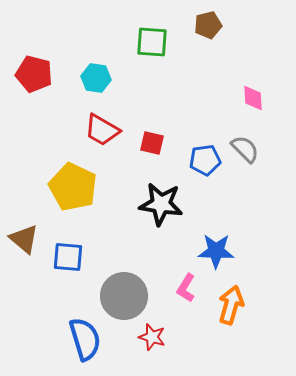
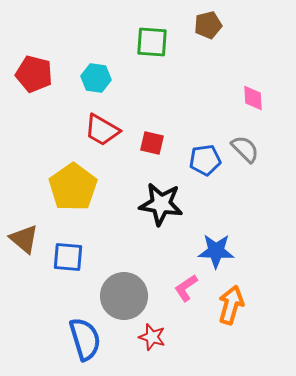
yellow pentagon: rotated 12 degrees clockwise
pink L-shape: rotated 24 degrees clockwise
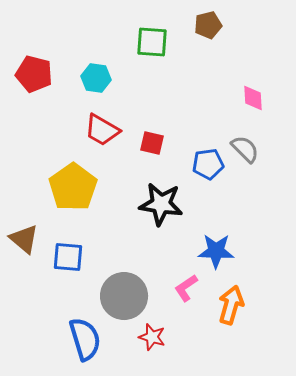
blue pentagon: moved 3 px right, 4 px down
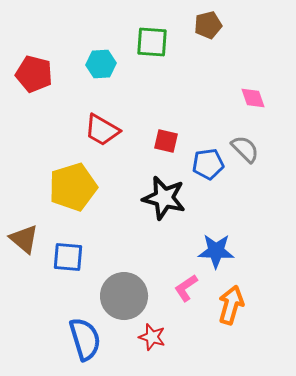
cyan hexagon: moved 5 px right, 14 px up; rotated 12 degrees counterclockwise
pink diamond: rotated 16 degrees counterclockwise
red square: moved 14 px right, 2 px up
yellow pentagon: rotated 18 degrees clockwise
black star: moved 3 px right, 6 px up; rotated 6 degrees clockwise
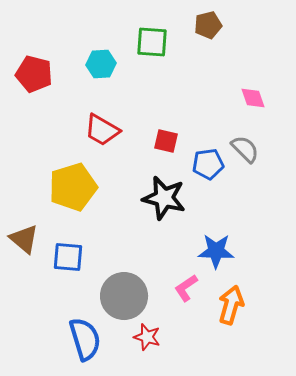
red star: moved 5 px left
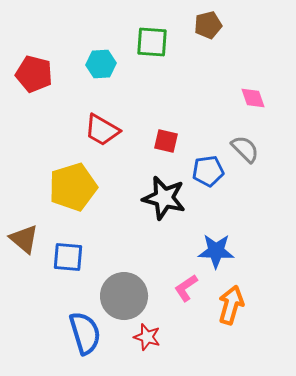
blue pentagon: moved 7 px down
blue semicircle: moved 6 px up
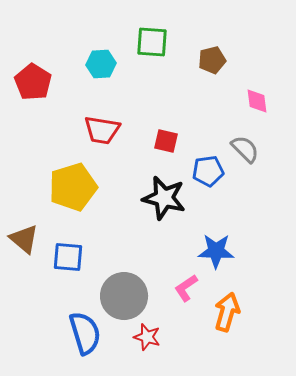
brown pentagon: moved 4 px right, 35 px down
red pentagon: moved 1 px left, 8 px down; rotated 18 degrees clockwise
pink diamond: moved 4 px right, 3 px down; rotated 12 degrees clockwise
red trapezoid: rotated 21 degrees counterclockwise
orange arrow: moved 4 px left, 7 px down
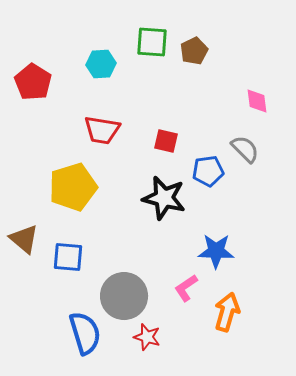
brown pentagon: moved 18 px left, 9 px up; rotated 12 degrees counterclockwise
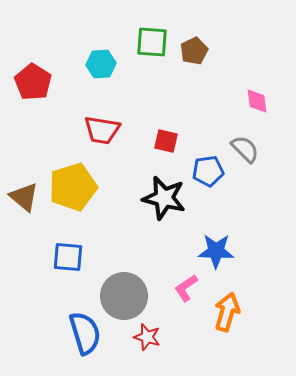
brown triangle: moved 42 px up
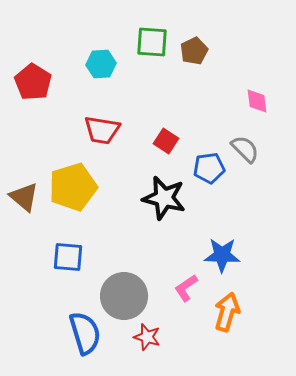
red square: rotated 20 degrees clockwise
blue pentagon: moved 1 px right, 3 px up
blue star: moved 6 px right, 4 px down
